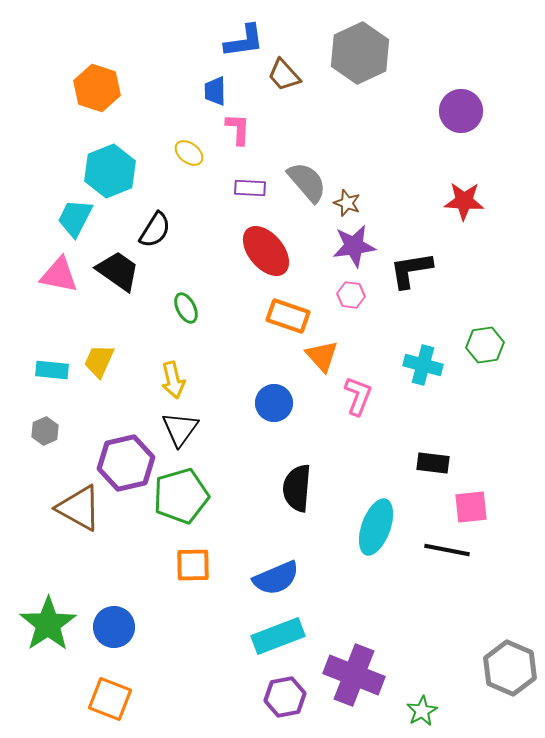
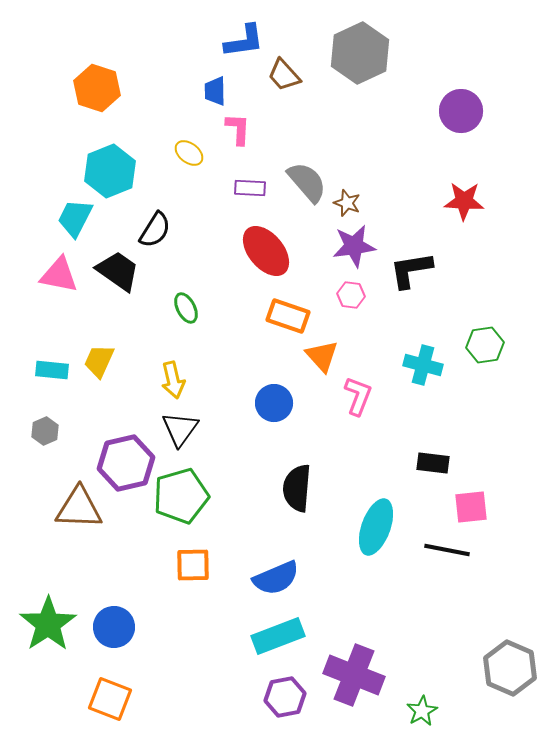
brown triangle at (79, 508): rotated 27 degrees counterclockwise
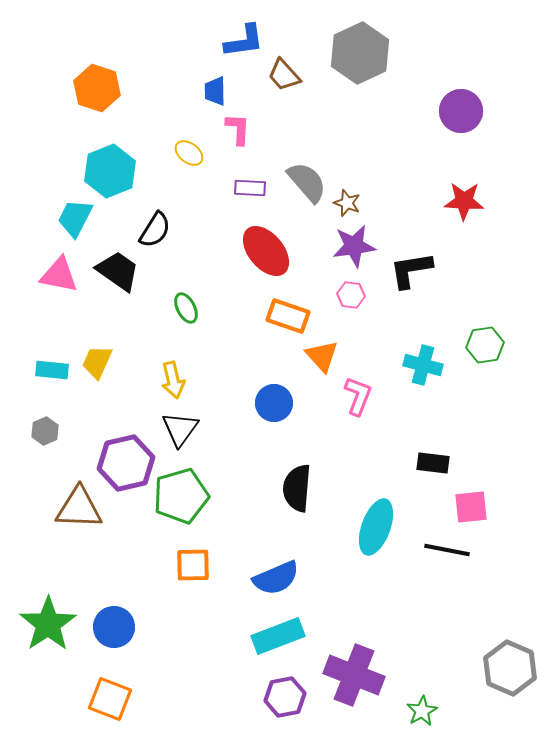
yellow trapezoid at (99, 361): moved 2 px left, 1 px down
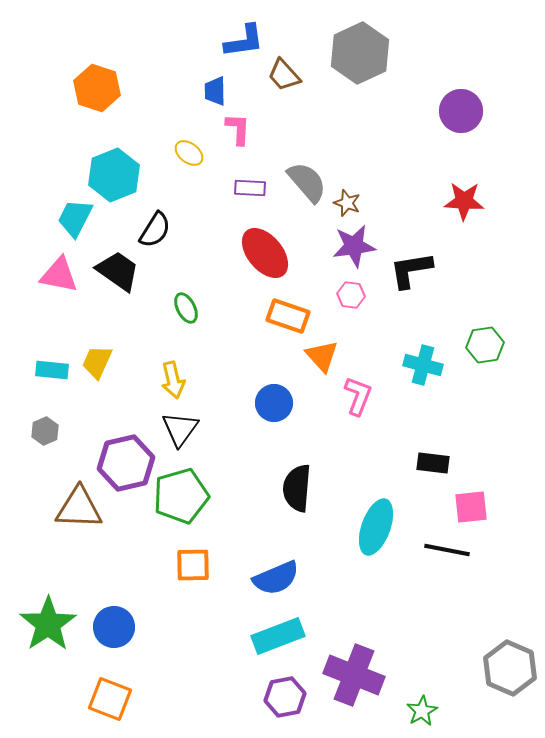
cyan hexagon at (110, 171): moved 4 px right, 4 px down
red ellipse at (266, 251): moved 1 px left, 2 px down
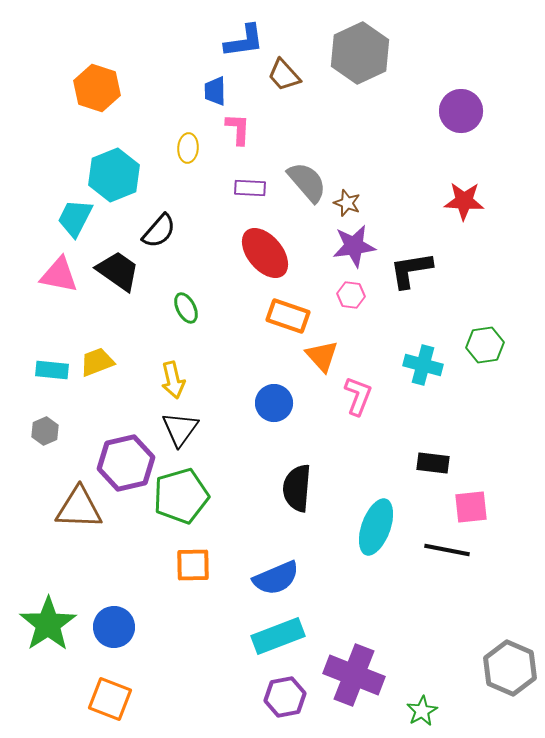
yellow ellipse at (189, 153): moved 1 px left, 5 px up; rotated 56 degrees clockwise
black semicircle at (155, 230): moved 4 px right, 1 px down; rotated 9 degrees clockwise
yellow trapezoid at (97, 362): rotated 45 degrees clockwise
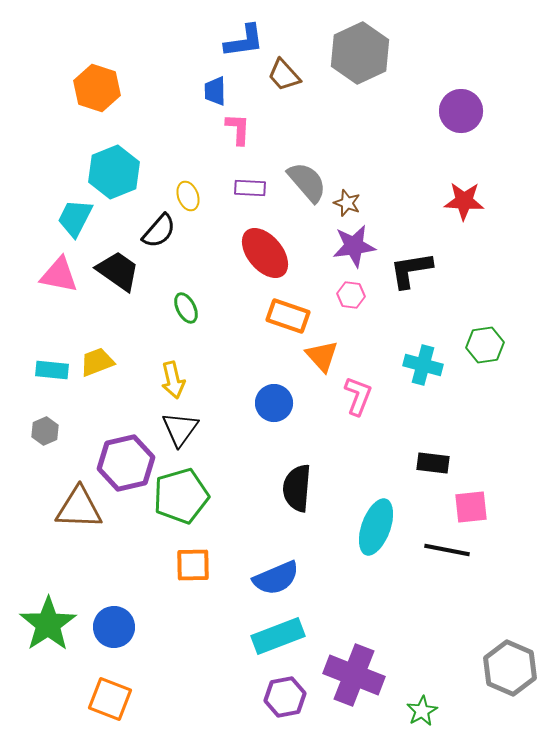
yellow ellipse at (188, 148): moved 48 px down; rotated 24 degrees counterclockwise
cyan hexagon at (114, 175): moved 3 px up
